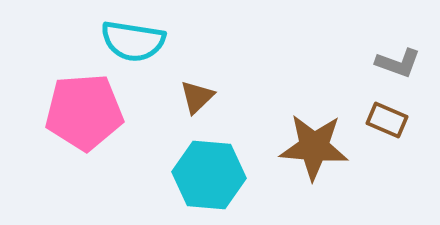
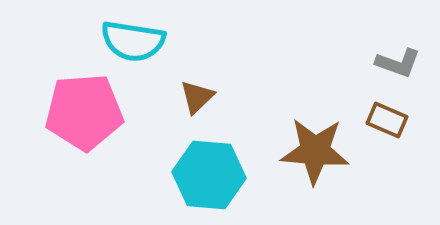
brown star: moved 1 px right, 4 px down
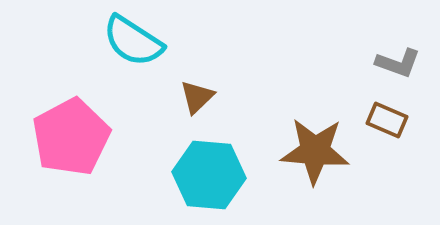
cyan semicircle: rotated 24 degrees clockwise
pink pentagon: moved 13 px left, 25 px down; rotated 24 degrees counterclockwise
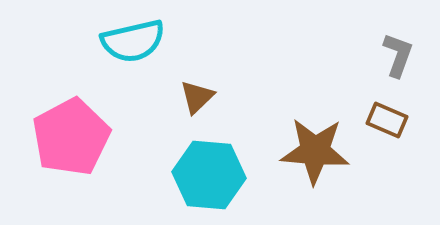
cyan semicircle: rotated 46 degrees counterclockwise
gray L-shape: moved 8 px up; rotated 90 degrees counterclockwise
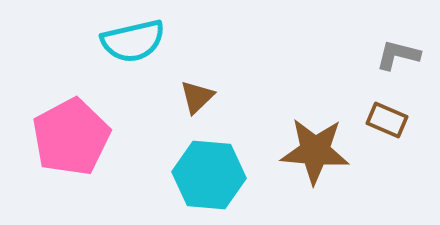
gray L-shape: rotated 96 degrees counterclockwise
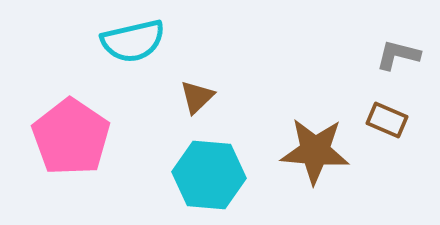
pink pentagon: rotated 10 degrees counterclockwise
